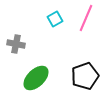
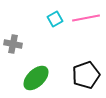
pink line: rotated 56 degrees clockwise
gray cross: moved 3 px left
black pentagon: moved 1 px right, 1 px up
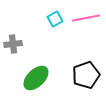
gray cross: rotated 18 degrees counterclockwise
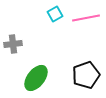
cyan square: moved 5 px up
green ellipse: rotated 8 degrees counterclockwise
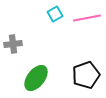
pink line: moved 1 px right
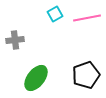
gray cross: moved 2 px right, 4 px up
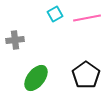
black pentagon: rotated 16 degrees counterclockwise
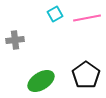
green ellipse: moved 5 px right, 3 px down; rotated 20 degrees clockwise
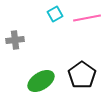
black pentagon: moved 4 px left
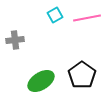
cyan square: moved 1 px down
